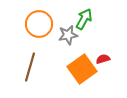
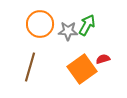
green arrow: moved 3 px right, 6 px down
orange circle: moved 1 px right
gray star: moved 4 px up; rotated 12 degrees clockwise
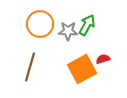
orange square: rotated 8 degrees clockwise
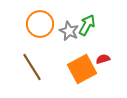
gray star: moved 1 px right; rotated 24 degrees clockwise
brown line: moved 2 px right; rotated 48 degrees counterclockwise
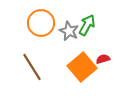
orange circle: moved 1 px right, 1 px up
orange square: moved 2 px up; rotated 12 degrees counterclockwise
